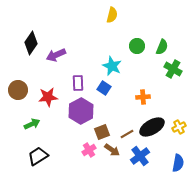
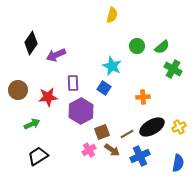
green semicircle: rotated 28 degrees clockwise
purple rectangle: moved 5 px left
blue cross: rotated 12 degrees clockwise
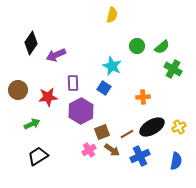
blue semicircle: moved 2 px left, 2 px up
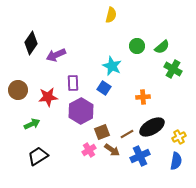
yellow semicircle: moved 1 px left
yellow cross: moved 10 px down
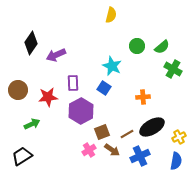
black trapezoid: moved 16 px left
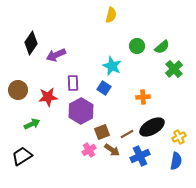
green cross: moved 1 px right; rotated 18 degrees clockwise
